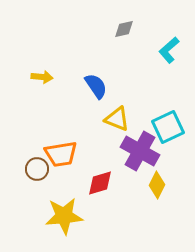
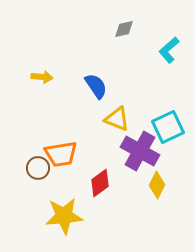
brown circle: moved 1 px right, 1 px up
red diamond: rotated 20 degrees counterclockwise
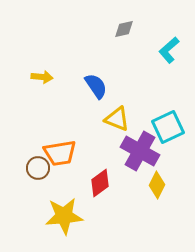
orange trapezoid: moved 1 px left, 1 px up
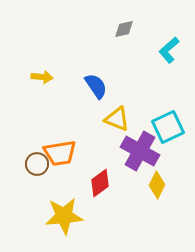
brown circle: moved 1 px left, 4 px up
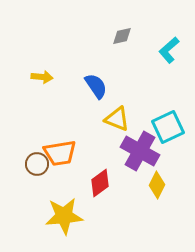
gray diamond: moved 2 px left, 7 px down
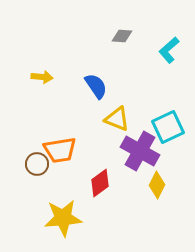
gray diamond: rotated 15 degrees clockwise
orange trapezoid: moved 3 px up
yellow star: moved 1 px left, 2 px down
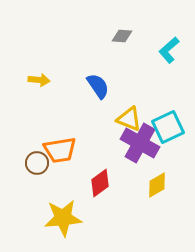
yellow arrow: moved 3 px left, 3 px down
blue semicircle: moved 2 px right
yellow triangle: moved 12 px right
purple cross: moved 8 px up
brown circle: moved 1 px up
yellow diamond: rotated 32 degrees clockwise
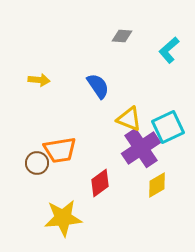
purple cross: moved 1 px right, 5 px down; rotated 27 degrees clockwise
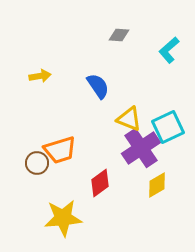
gray diamond: moved 3 px left, 1 px up
yellow arrow: moved 1 px right, 4 px up; rotated 15 degrees counterclockwise
orange trapezoid: rotated 8 degrees counterclockwise
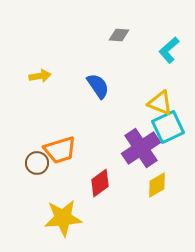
yellow triangle: moved 31 px right, 16 px up
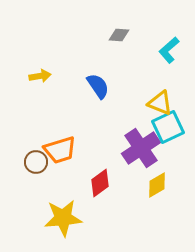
brown circle: moved 1 px left, 1 px up
